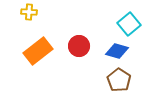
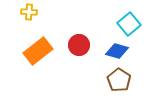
red circle: moved 1 px up
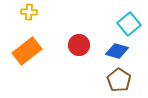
orange rectangle: moved 11 px left
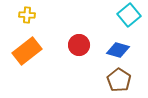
yellow cross: moved 2 px left, 3 px down
cyan square: moved 9 px up
blue diamond: moved 1 px right, 1 px up
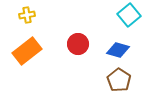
yellow cross: rotated 14 degrees counterclockwise
red circle: moved 1 px left, 1 px up
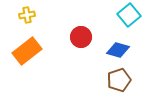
red circle: moved 3 px right, 7 px up
brown pentagon: rotated 20 degrees clockwise
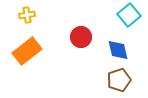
blue diamond: rotated 60 degrees clockwise
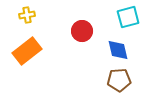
cyan square: moved 1 px left, 2 px down; rotated 25 degrees clockwise
red circle: moved 1 px right, 6 px up
brown pentagon: rotated 15 degrees clockwise
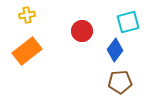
cyan square: moved 5 px down
blue diamond: moved 3 px left; rotated 50 degrees clockwise
brown pentagon: moved 1 px right, 2 px down
